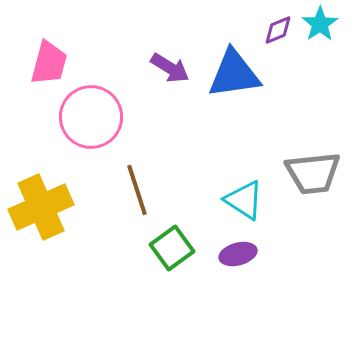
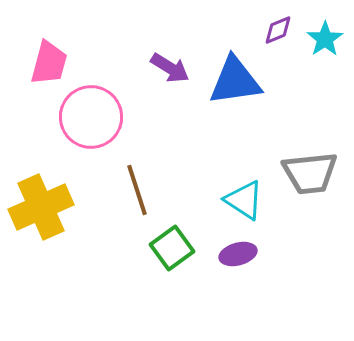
cyan star: moved 5 px right, 15 px down
blue triangle: moved 1 px right, 7 px down
gray trapezoid: moved 3 px left
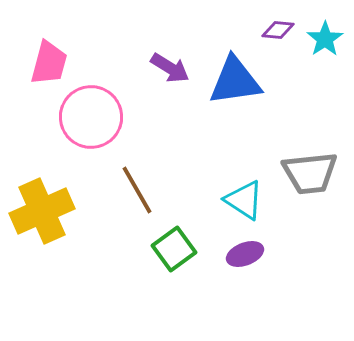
purple diamond: rotated 28 degrees clockwise
brown line: rotated 12 degrees counterclockwise
yellow cross: moved 1 px right, 4 px down
green square: moved 2 px right, 1 px down
purple ellipse: moved 7 px right; rotated 6 degrees counterclockwise
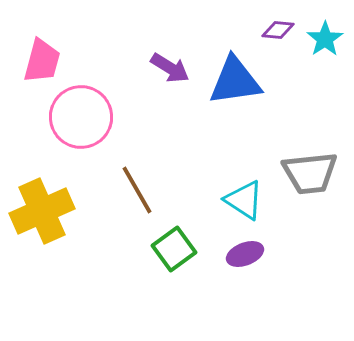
pink trapezoid: moved 7 px left, 2 px up
pink circle: moved 10 px left
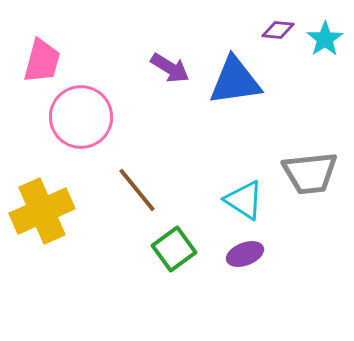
brown line: rotated 9 degrees counterclockwise
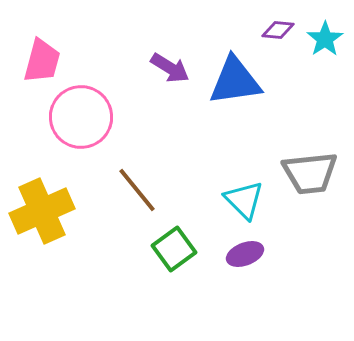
cyan triangle: rotated 12 degrees clockwise
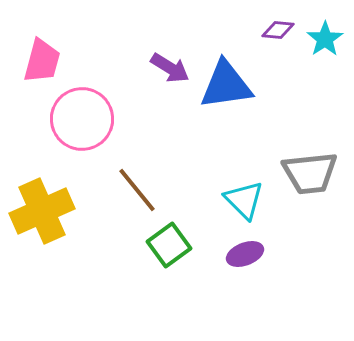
blue triangle: moved 9 px left, 4 px down
pink circle: moved 1 px right, 2 px down
green square: moved 5 px left, 4 px up
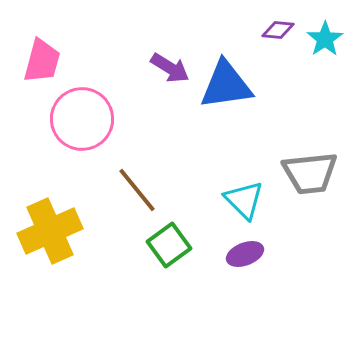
yellow cross: moved 8 px right, 20 px down
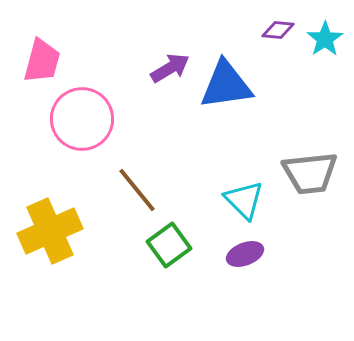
purple arrow: rotated 63 degrees counterclockwise
